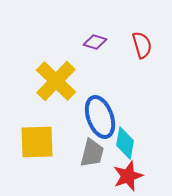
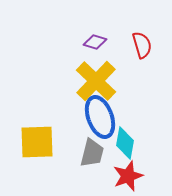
yellow cross: moved 40 px right
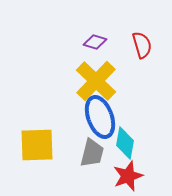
yellow square: moved 3 px down
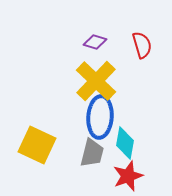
blue ellipse: rotated 24 degrees clockwise
yellow square: rotated 27 degrees clockwise
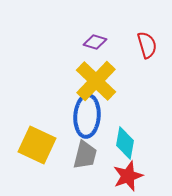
red semicircle: moved 5 px right
blue ellipse: moved 13 px left, 1 px up
gray trapezoid: moved 7 px left, 2 px down
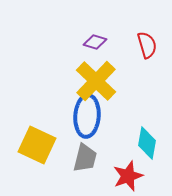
cyan diamond: moved 22 px right
gray trapezoid: moved 3 px down
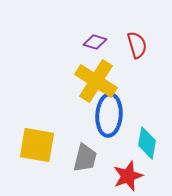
red semicircle: moved 10 px left
yellow cross: rotated 12 degrees counterclockwise
blue ellipse: moved 22 px right, 1 px up
yellow square: rotated 15 degrees counterclockwise
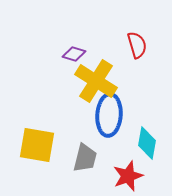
purple diamond: moved 21 px left, 12 px down
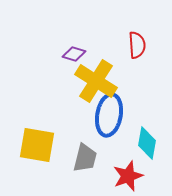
red semicircle: rotated 12 degrees clockwise
blue ellipse: rotated 6 degrees clockwise
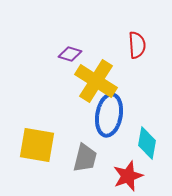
purple diamond: moved 4 px left
